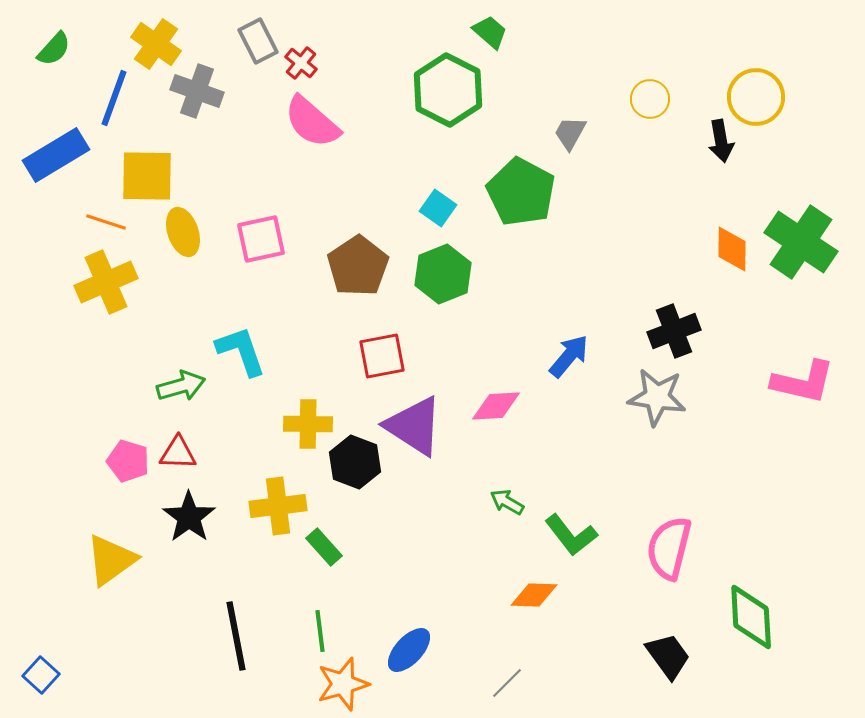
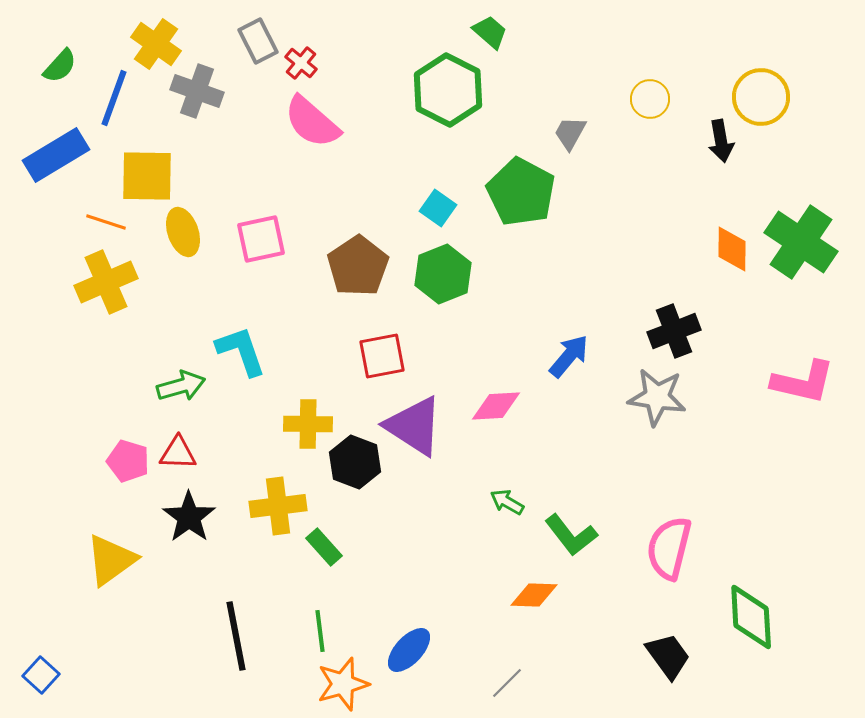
green semicircle at (54, 49): moved 6 px right, 17 px down
yellow circle at (756, 97): moved 5 px right
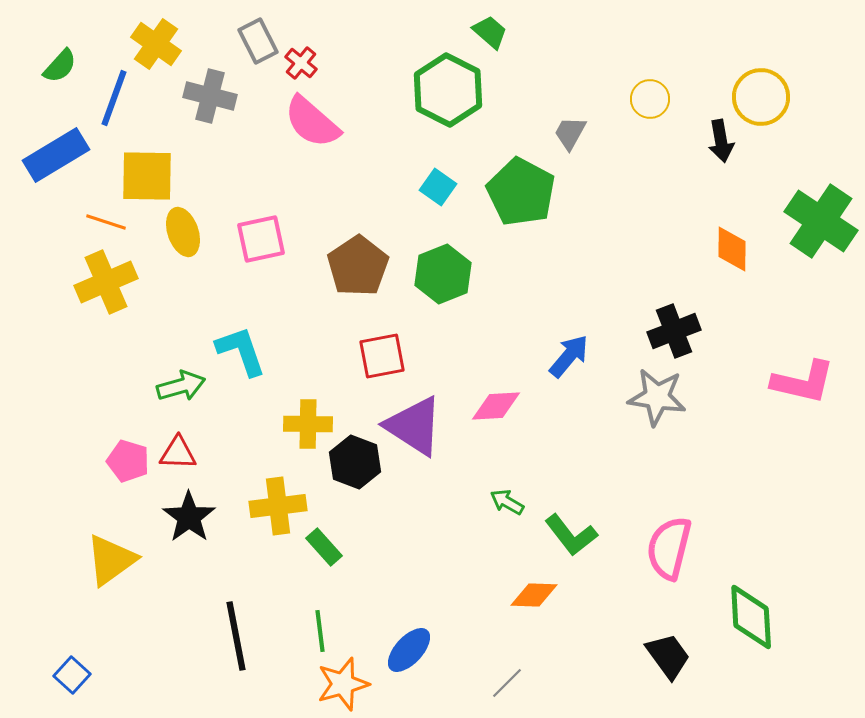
gray cross at (197, 91): moved 13 px right, 5 px down; rotated 6 degrees counterclockwise
cyan square at (438, 208): moved 21 px up
green cross at (801, 242): moved 20 px right, 21 px up
blue square at (41, 675): moved 31 px right
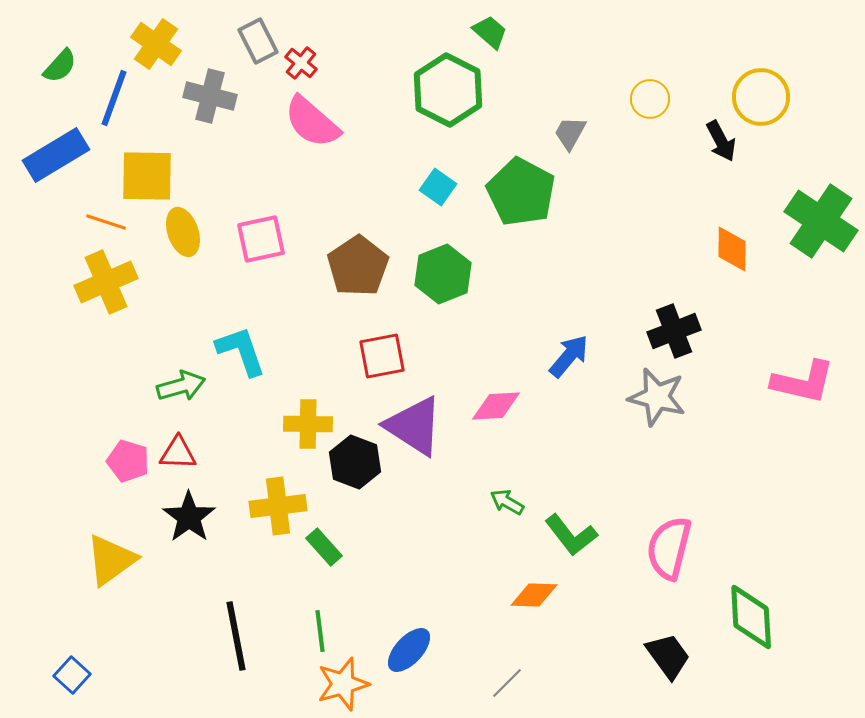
black arrow at (721, 141): rotated 18 degrees counterclockwise
gray star at (657, 397): rotated 6 degrees clockwise
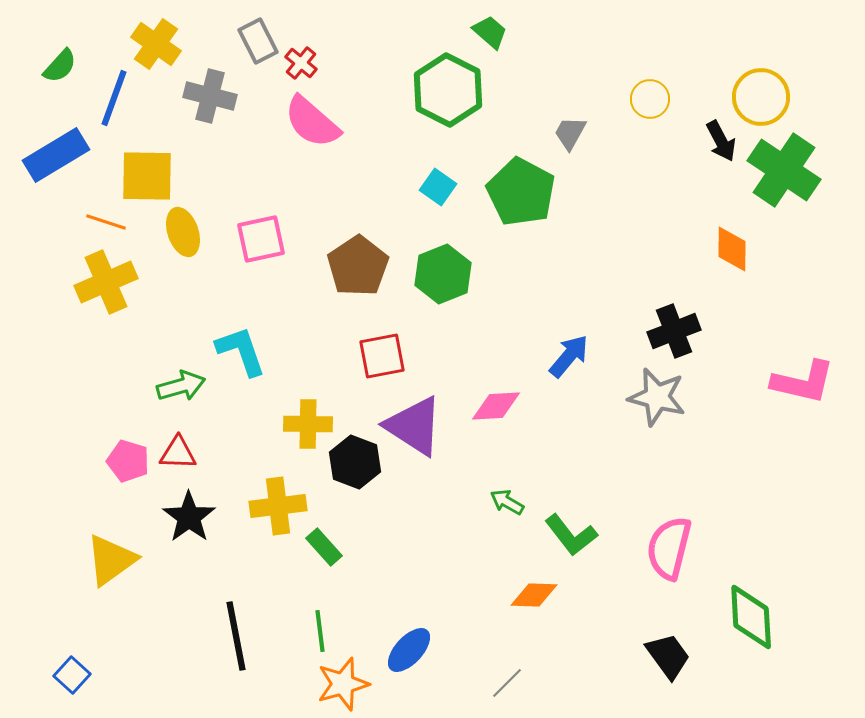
green cross at (821, 221): moved 37 px left, 51 px up
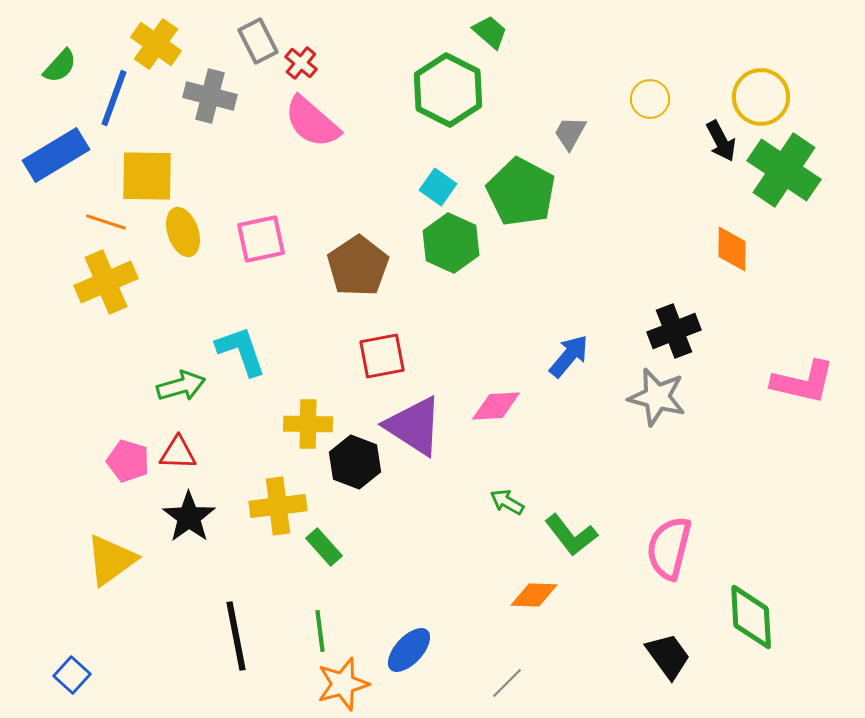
green hexagon at (443, 274): moved 8 px right, 31 px up; rotated 14 degrees counterclockwise
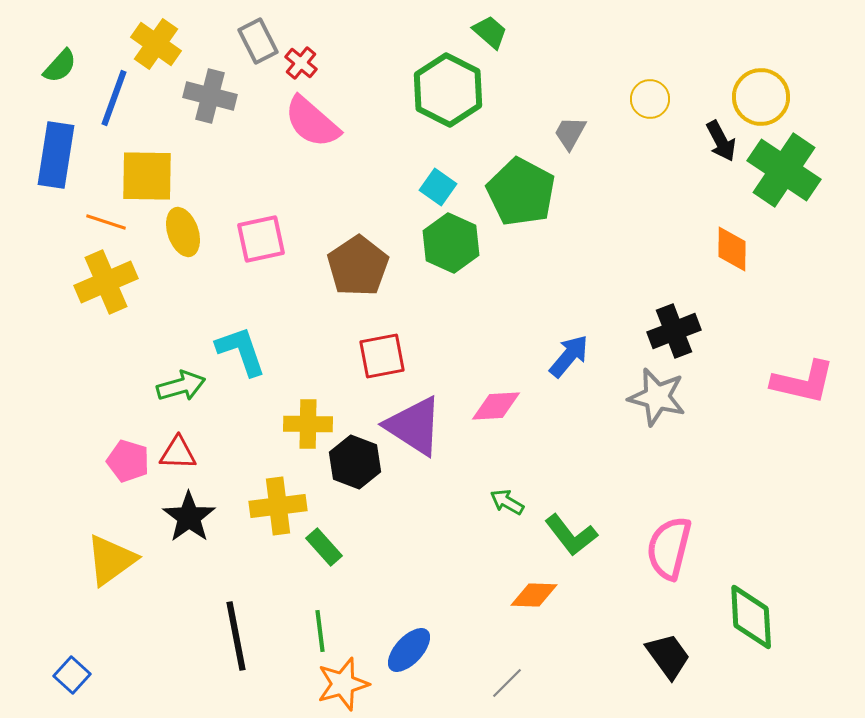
blue rectangle at (56, 155): rotated 50 degrees counterclockwise
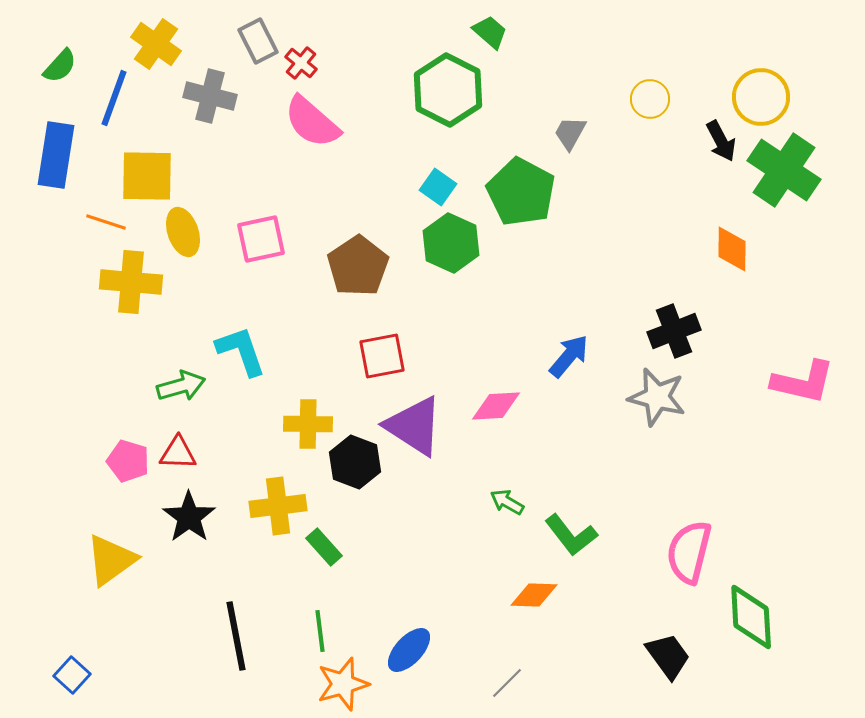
yellow cross at (106, 282): moved 25 px right; rotated 28 degrees clockwise
pink semicircle at (669, 548): moved 20 px right, 4 px down
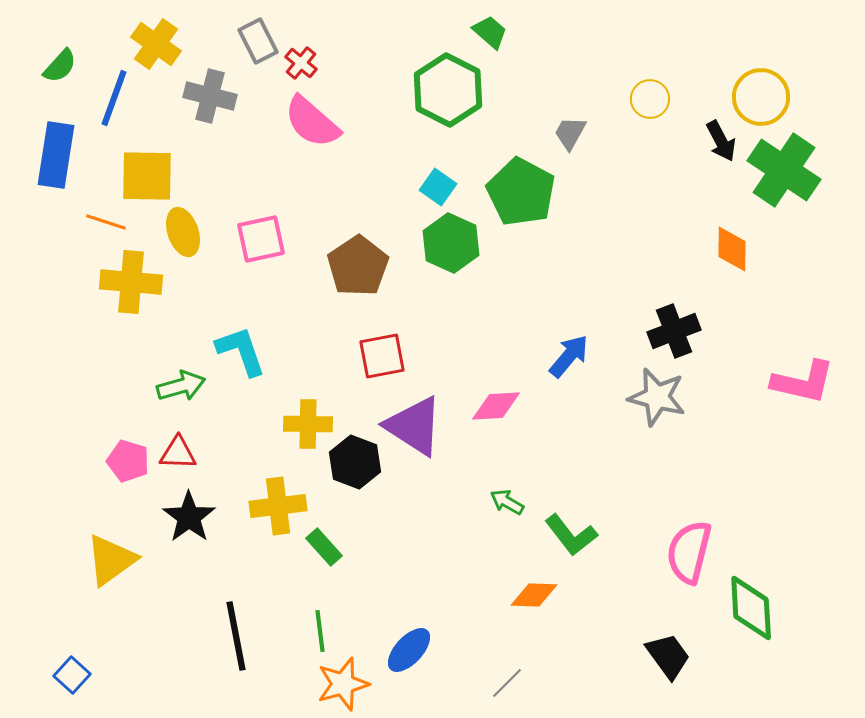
green diamond at (751, 617): moved 9 px up
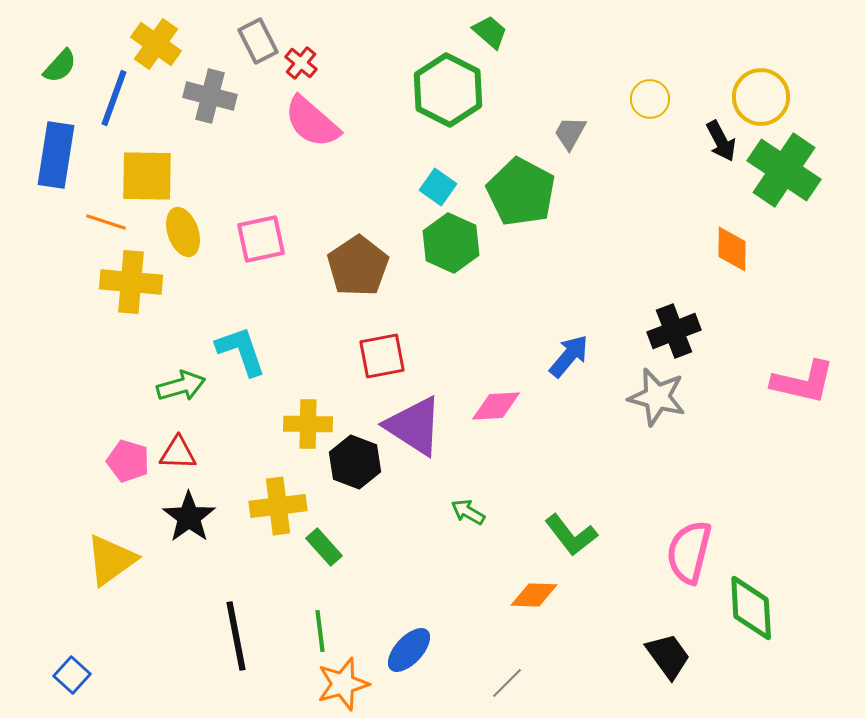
green arrow at (507, 502): moved 39 px left, 10 px down
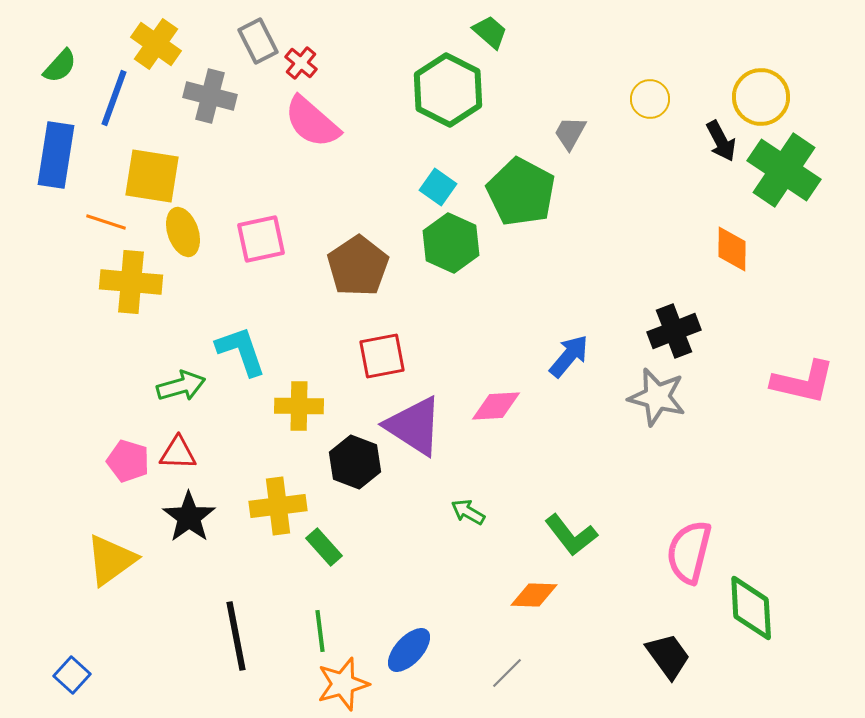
yellow square at (147, 176): moved 5 px right; rotated 8 degrees clockwise
yellow cross at (308, 424): moved 9 px left, 18 px up
gray line at (507, 683): moved 10 px up
